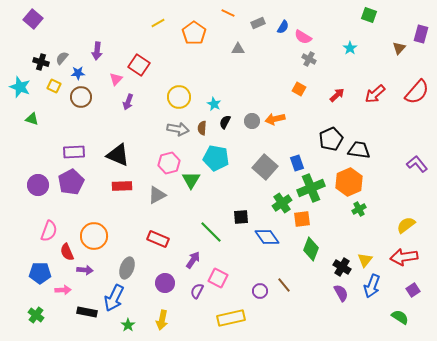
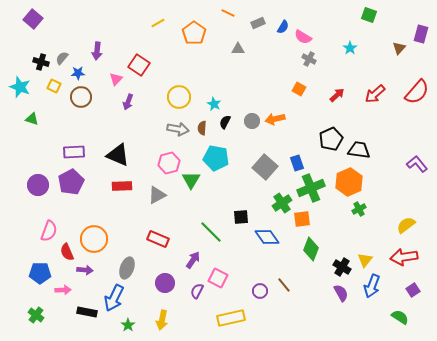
orange circle at (94, 236): moved 3 px down
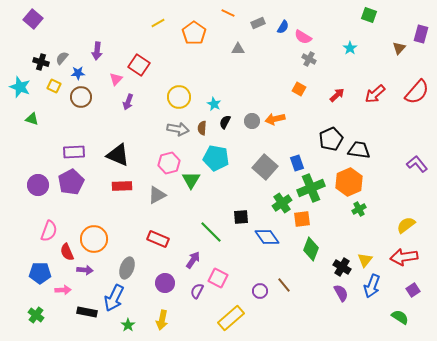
yellow rectangle at (231, 318): rotated 28 degrees counterclockwise
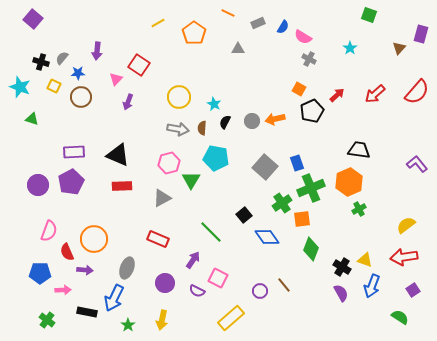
black pentagon at (331, 139): moved 19 px left, 28 px up
gray triangle at (157, 195): moved 5 px right, 3 px down
black square at (241, 217): moved 3 px right, 2 px up; rotated 35 degrees counterclockwise
yellow triangle at (365, 260): rotated 49 degrees counterclockwise
purple semicircle at (197, 291): rotated 91 degrees counterclockwise
green cross at (36, 315): moved 11 px right, 5 px down
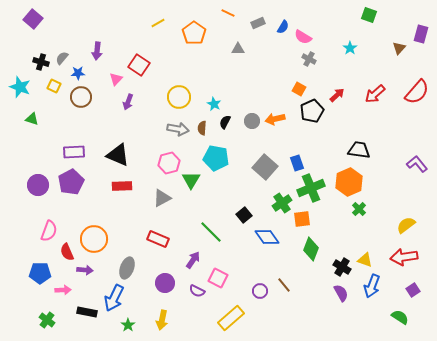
green cross at (359, 209): rotated 16 degrees counterclockwise
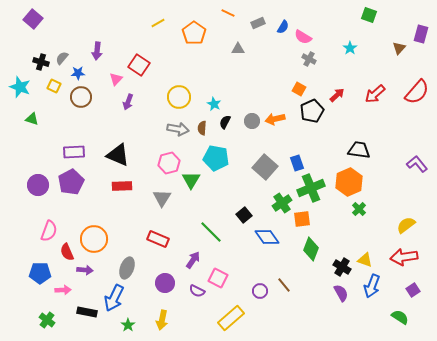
gray triangle at (162, 198): rotated 30 degrees counterclockwise
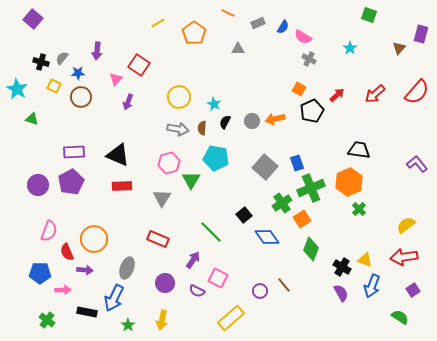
cyan star at (20, 87): moved 3 px left, 2 px down; rotated 10 degrees clockwise
orange square at (302, 219): rotated 24 degrees counterclockwise
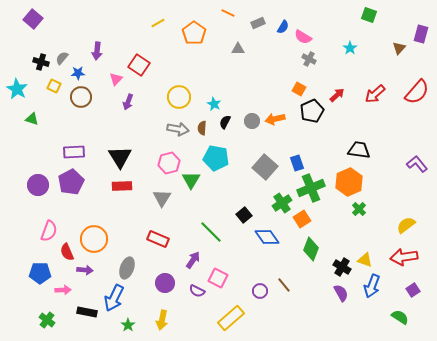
black triangle at (118, 155): moved 2 px right, 2 px down; rotated 35 degrees clockwise
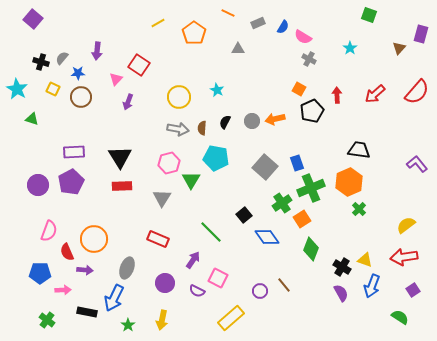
yellow square at (54, 86): moved 1 px left, 3 px down
red arrow at (337, 95): rotated 49 degrees counterclockwise
cyan star at (214, 104): moved 3 px right, 14 px up
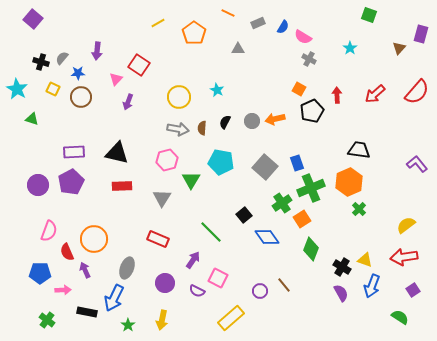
black triangle at (120, 157): moved 3 px left, 4 px up; rotated 45 degrees counterclockwise
cyan pentagon at (216, 158): moved 5 px right, 4 px down
pink hexagon at (169, 163): moved 2 px left, 3 px up
purple arrow at (85, 270): rotated 119 degrees counterclockwise
